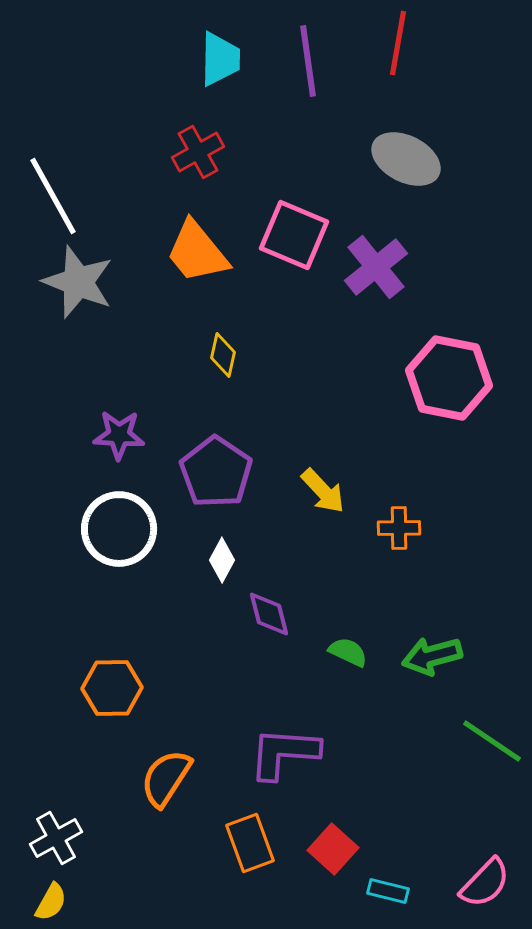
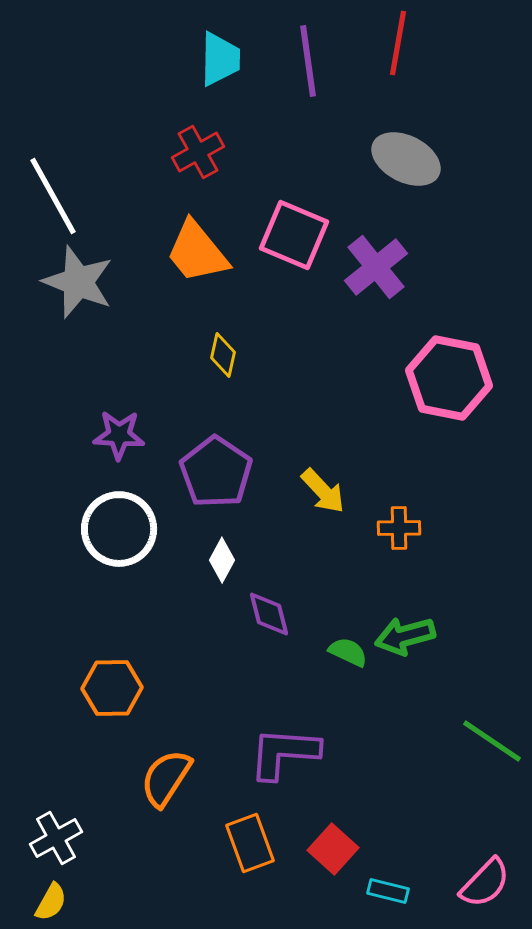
green arrow: moved 27 px left, 20 px up
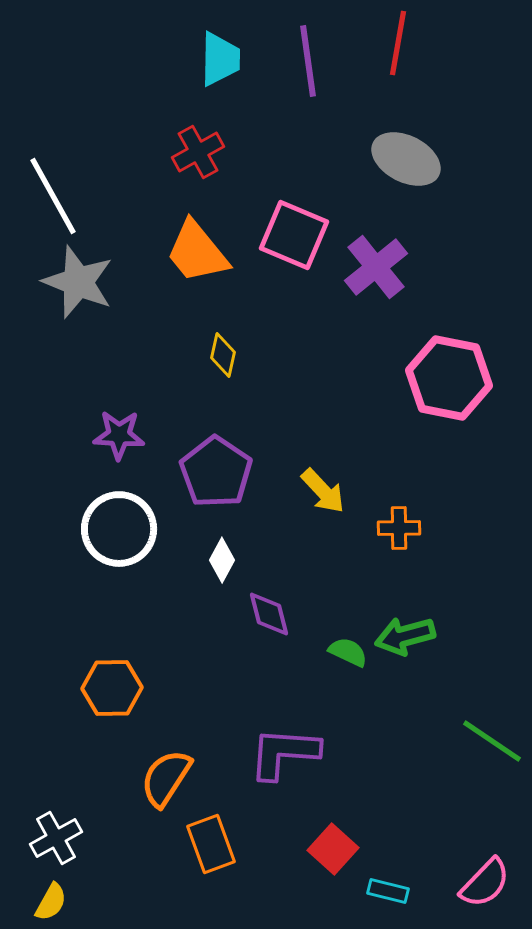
orange rectangle: moved 39 px left, 1 px down
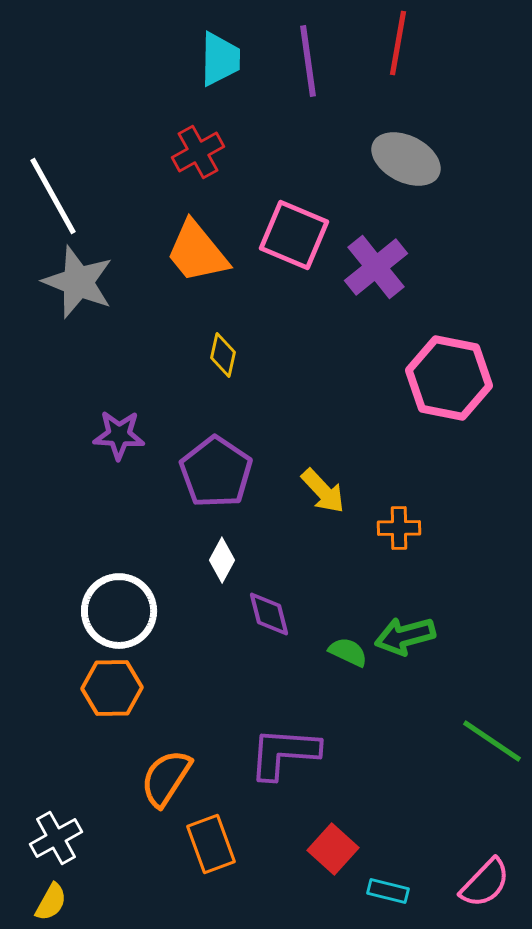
white circle: moved 82 px down
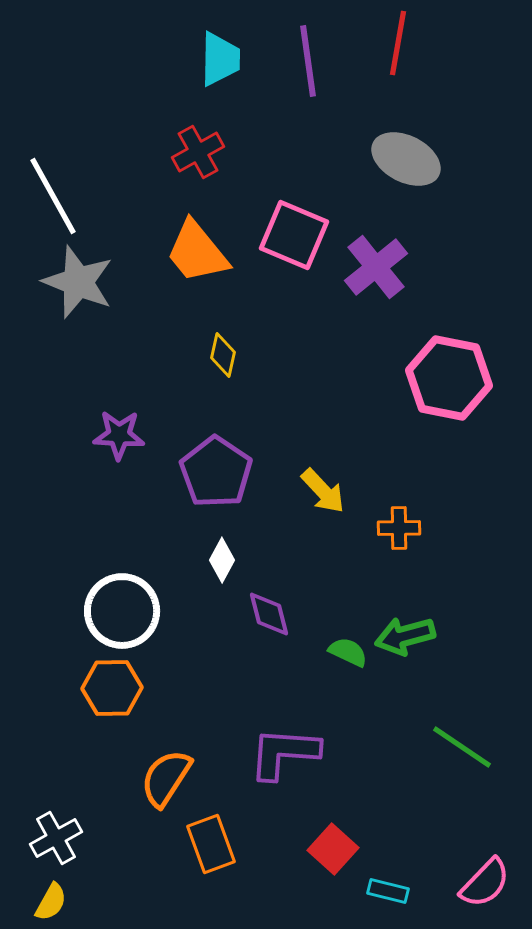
white circle: moved 3 px right
green line: moved 30 px left, 6 px down
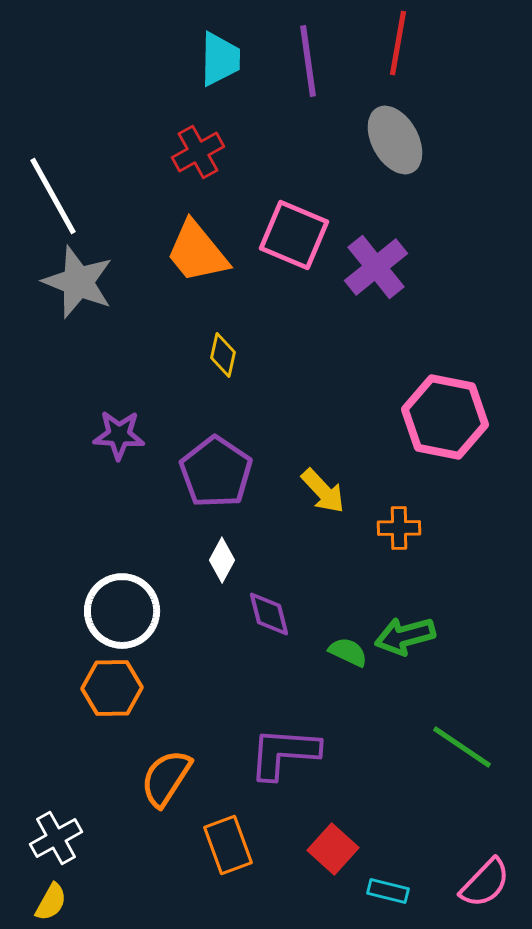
gray ellipse: moved 11 px left, 19 px up; rotated 34 degrees clockwise
pink hexagon: moved 4 px left, 39 px down
orange rectangle: moved 17 px right, 1 px down
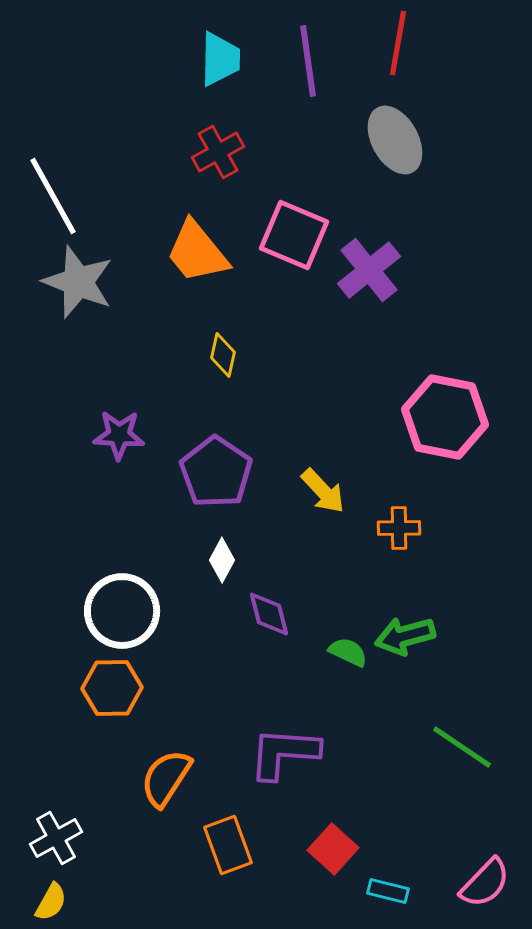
red cross: moved 20 px right
purple cross: moved 7 px left, 3 px down
